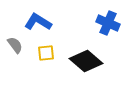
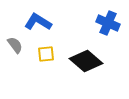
yellow square: moved 1 px down
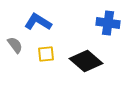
blue cross: rotated 15 degrees counterclockwise
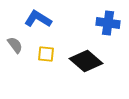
blue L-shape: moved 3 px up
yellow square: rotated 12 degrees clockwise
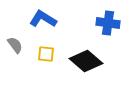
blue L-shape: moved 5 px right
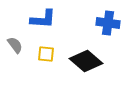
blue L-shape: rotated 152 degrees clockwise
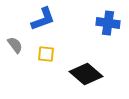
blue L-shape: rotated 24 degrees counterclockwise
black diamond: moved 13 px down
